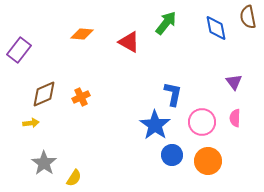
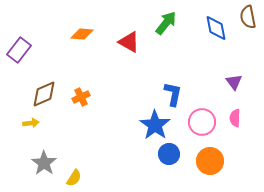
blue circle: moved 3 px left, 1 px up
orange circle: moved 2 px right
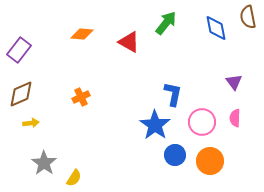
brown diamond: moved 23 px left
blue circle: moved 6 px right, 1 px down
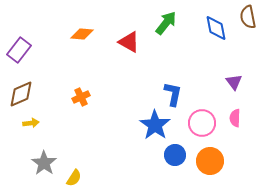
pink circle: moved 1 px down
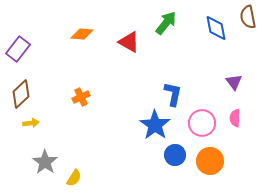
purple rectangle: moved 1 px left, 1 px up
brown diamond: rotated 20 degrees counterclockwise
gray star: moved 1 px right, 1 px up
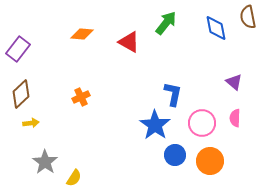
purple triangle: rotated 12 degrees counterclockwise
